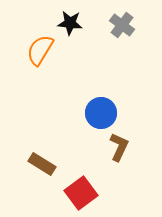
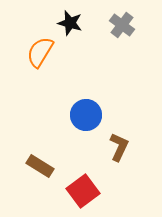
black star: rotated 10 degrees clockwise
orange semicircle: moved 2 px down
blue circle: moved 15 px left, 2 px down
brown rectangle: moved 2 px left, 2 px down
red square: moved 2 px right, 2 px up
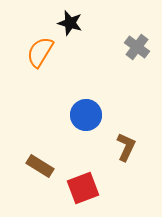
gray cross: moved 15 px right, 22 px down
brown L-shape: moved 7 px right
red square: moved 3 px up; rotated 16 degrees clockwise
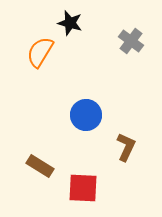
gray cross: moved 6 px left, 6 px up
red square: rotated 24 degrees clockwise
